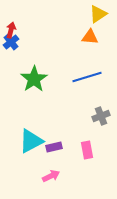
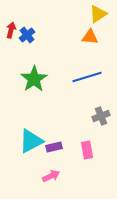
blue cross: moved 16 px right, 7 px up
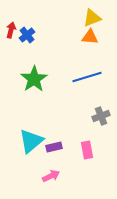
yellow triangle: moved 6 px left, 4 px down; rotated 12 degrees clockwise
cyan triangle: rotated 12 degrees counterclockwise
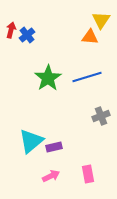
yellow triangle: moved 9 px right, 2 px down; rotated 36 degrees counterclockwise
green star: moved 14 px right, 1 px up
pink rectangle: moved 1 px right, 24 px down
